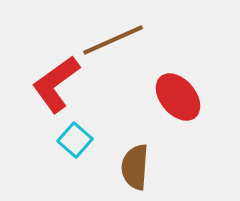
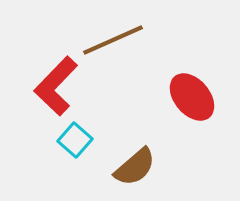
red L-shape: moved 2 px down; rotated 10 degrees counterclockwise
red ellipse: moved 14 px right
brown semicircle: rotated 135 degrees counterclockwise
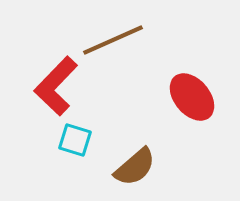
cyan square: rotated 24 degrees counterclockwise
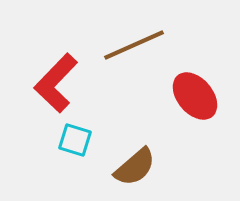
brown line: moved 21 px right, 5 px down
red L-shape: moved 3 px up
red ellipse: moved 3 px right, 1 px up
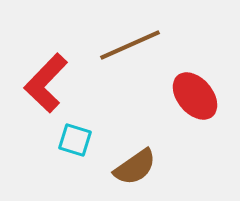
brown line: moved 4 px left
red L-shape: moved 10 px left
brown semicircle: rotated 6 degrees clockwise
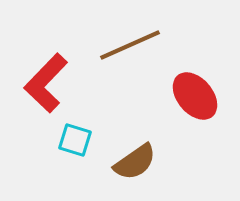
brown semicircle: moved 5 px up
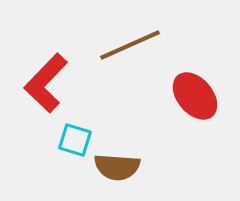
brown semicircle: moved 18 px left, 5 px down; rotated 39 degrees clockwise
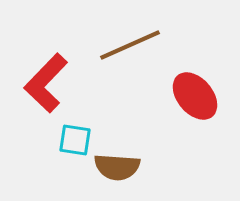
cyan square: rotated 8 degrees counterclockwise
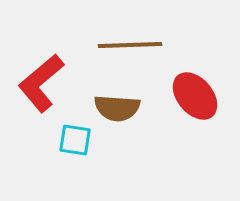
brown line: rotated 22 degrees clockwise
red L-shape: moved 5 px left; rotated 6 degrees clockwise
brown semicircle: moved 59 px up
